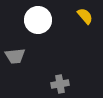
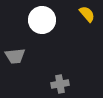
yellow semicircle: moved 2 px right, 2 px up
white circle: moved 4 px right
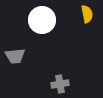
yellow semicircle: rotated 30 degrees clockwise
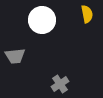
gray cross: rotated 24 degrees counterclockwise
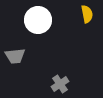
white circle: moved 4 px left
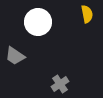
white circle: moved 2 px down
gray trapezoid: rotated 40 degrees clockwise
